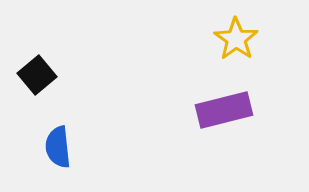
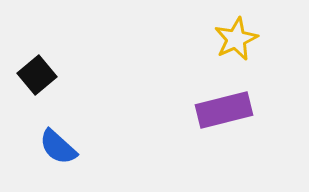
yellow star: rotated 12 degrees clockwise
blue semicircle: rotated 42 degrees counterclockwise
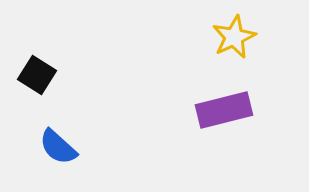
yellow star: moved 2 px left, 2 px up
black square: rotated 18 degrees counterclockwise
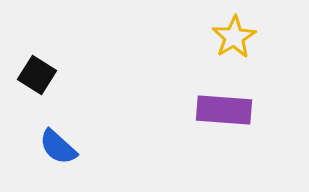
yellow star: rotated 6 degrees counterclockwise
purple rectangle: rotated 18 degrees clockwise
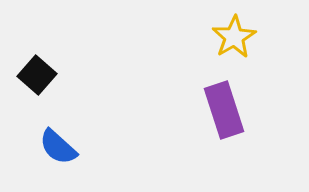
black square: rotated 9 degrees clockwise
purple rectangle: rotated 68 degrees clockwise
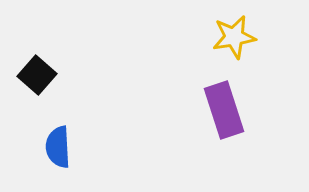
yellow star: rotated 21 degrees clockwise
blue semicircle: rotated 45 degrees clockwise
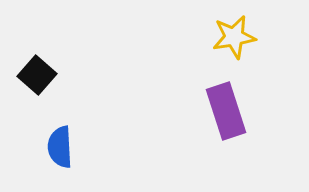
purple rectangle: moved 2 px right, 1 px down
blue semicircle: moved 2 px right
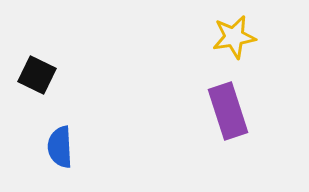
black square: rotated 15 degrees counterclockwise
purple rectangle: moved 2 px right
